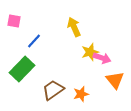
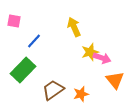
green rectangle: moved 1 px right, 1 px down
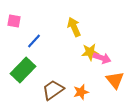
yellow star: rotated 12 degrees clockwise
orange star: moved 2 px up
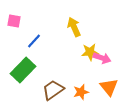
orange triangle: moved 6 px left, 7 px down
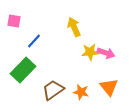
pink arrow: moved 4 px right, 5 px up
orange star: rotated 28 degrees clockwise
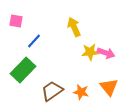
pink square: moved 2 px right
brown trapezoid: moved 1 px left, 1 px down
